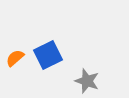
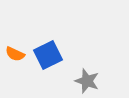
orange semicircle: moved 4 px up; rotated 114 degrees counterclockwise
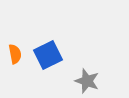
orange semicircle: rotated 126 degrees counterclockwise
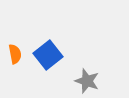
blue square: rotated 12 degrees counterclockwise
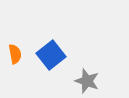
blue square: moved 3 px right
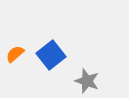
orange semicircle: rotated 120 degrees counterclockwise
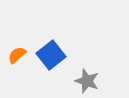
orange semicircle: moved 2 px right, 1 px down
